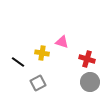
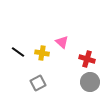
pink triangle: rotated 24 degrees clockwise
black line: moved 10 px up
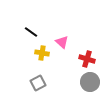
black line: moved 13 px right, 20 px up
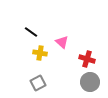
yellow cross: moved 2 px left
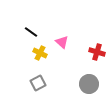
yellow cross: rotated 16 degrees clockwise
red cross: moved 10 px right, 7 px up
gray circle: moved 1 px left, 2 px down
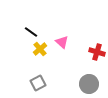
yellow cross: moved 4 px up; rotated 24 degrees clockwise
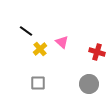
black line: moved 5 px left, 1 px up
gray square: rotated 28 degrees clockwise
